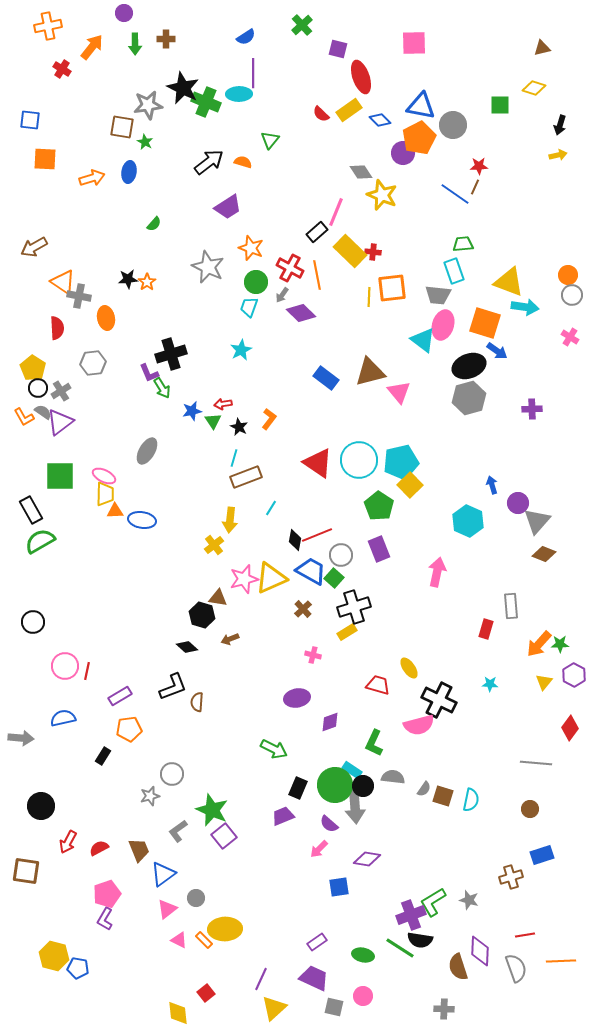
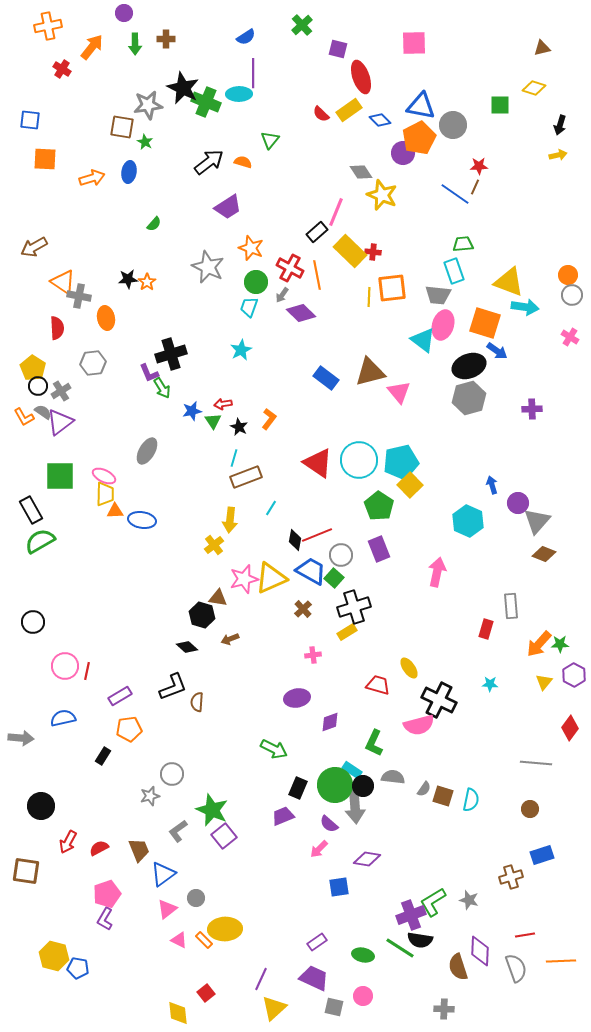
black circle at (38, 388): moved 2 px up
pink cross at (313, 655): rotated 21 degrees counterclockwise
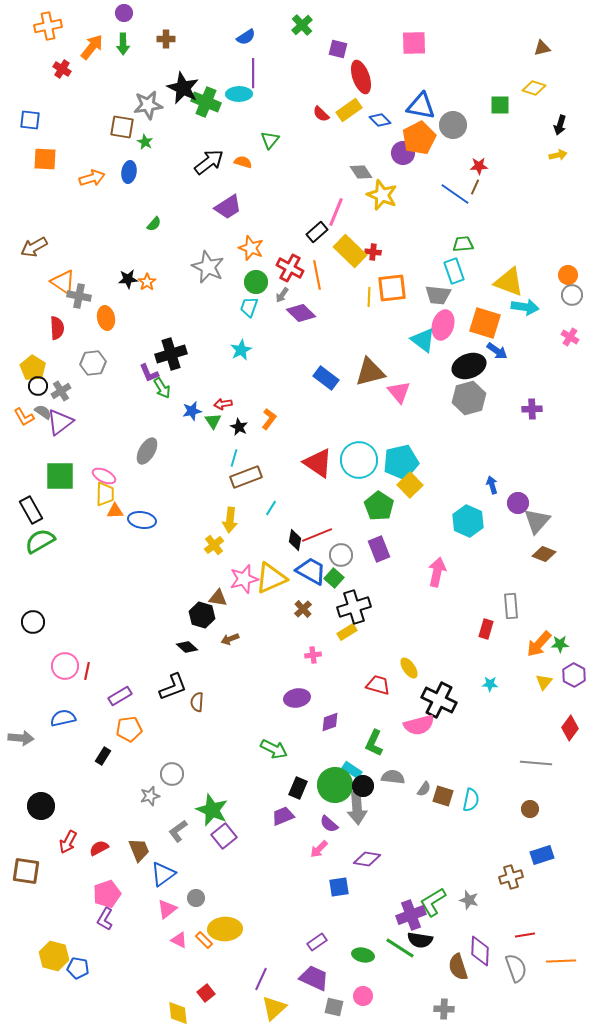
green arrow at (135, 44): moved 12 px left
gray arrow at (355, 807): moved 2 px right, 1 px down
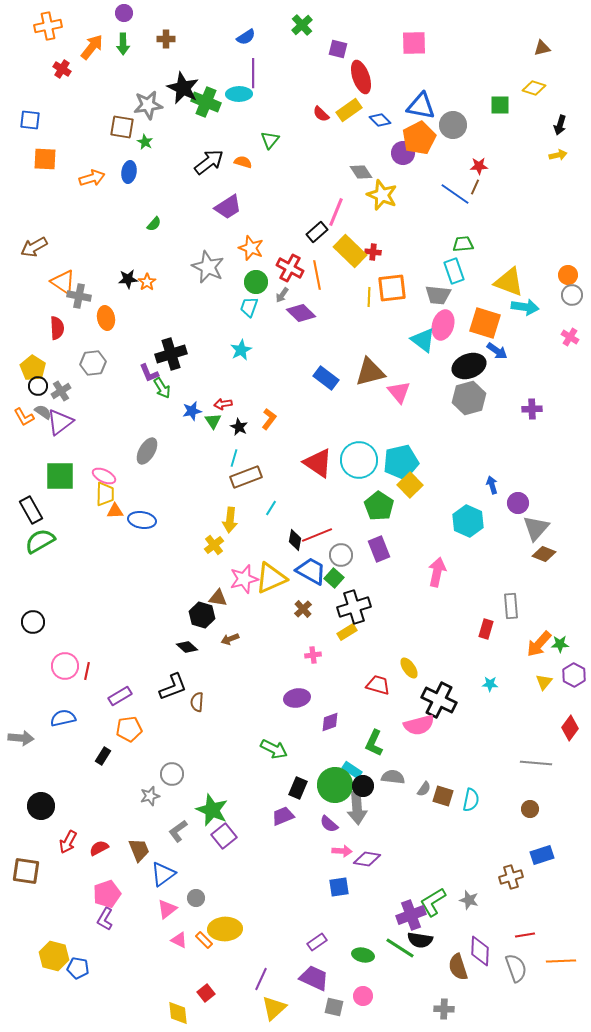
gray triangle at (537, 521): moved 1 px left, 7 px down
pink arrow at (319, 849): moved 23 px right, 2 px down; rotated 132 degrees counterclockwise
